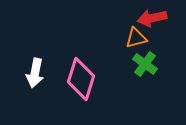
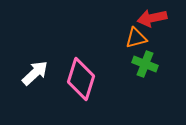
green cross: rotated 15 degrees counterclockwise
white arrow: rotated 144 degrees counterclockwise
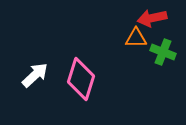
orange triangle: rotated 15 degrees clockwise
green cross: moved 18 px right, 12 px up
white arrow: moved 2 px down
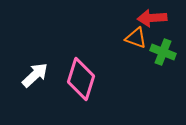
red arrow: rotated 8 degrees clockwise
orange triangle: rotated 20 degrees clockwise
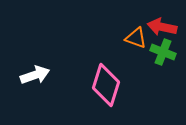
red arrow: moved 10 px right, 9 px down; rotated 16 degrees clockwise
white arrow: rotated 24 degrees clockwise
pink diamond: moved 25 px right, 6 px down
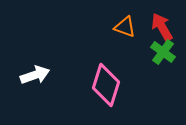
red arrow: rotated 48 degrees clockwise
orange triangle: moved 11 px left, 11 px up
green cross: rotated 15 degrees clockwise
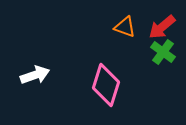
red arrow: rotated 100 degrees counterclockwise
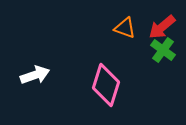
orange triangle: moved 1 px down
green cross: moved 2 px up
